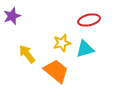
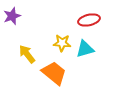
yellow star: rotated 18 degrees clockwise
orange trapezoid: moved 2 px left, 2 px down
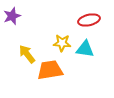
cyan triangle: rotated 24 degrees clockwise
orange trapezoid: moved 4 px left, 3 px up; rotated 48 degrees counterclockwise
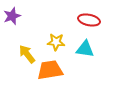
red ellipse: rotated 25 degrees clockwise
yellow star: moved 6 px left, 1 px up
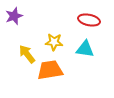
purple star: moved 2 px right
yellow star: moved 2 px left
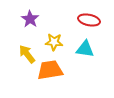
purple star: moved 16 px right, 3 px down; rotated 18 degrees counterclockwise
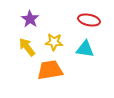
yellow arrow: moved 7 px up
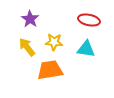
cyan triangle: moved 1 px right
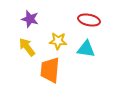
purple star: rotated 18 degrees counterclockwise
yellow star: moved 4 px right, 1 px up
orange trapezoid: rotated 76 degrees counterclockwise
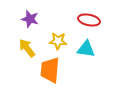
yellow arrow: moved 1 px down
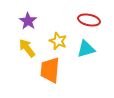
purple star: moved 2 px left, 2 px down; rotated 18 degrees clockwise
yellow star: rotated 18 degrees clockwise
cyan triangle: rotated 24 degrees counterclockwise
